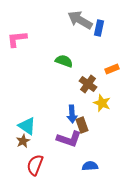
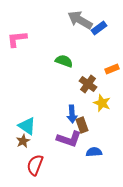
blue rectangle: rotated 42 degrees clockwise
blue semicircle: moved 4 px right, 14 px up
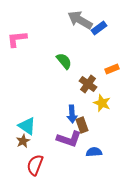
green semicircle: rotated 30 degrees clockwise
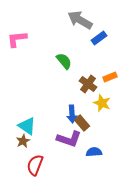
blue rectangle: moved 10 px down
orange rectangle: moved 2 px left, 8 px down
brown rectangle: moved 2 px up; rotated 21 degrees counterclockwise
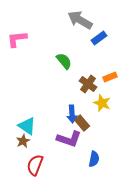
blue semicircle: moved 7 px down; rotated 105 degrees clockwise
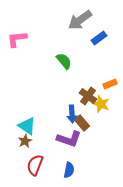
gray arrow: rotated 65 degrees counterclockwise
orange rectangle: moved 7 px down
brown cross: moved 12 px down
yellow star: moved 1 px left, 1 px down
brown star: moved 2 px right
blue semicircle: moved 25 px left, 11 px down
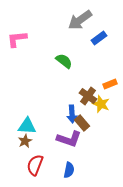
green semicircle: rotated 12 degrees counterclockwise
cyan triangle: rotated 30 degrees counterclockwise
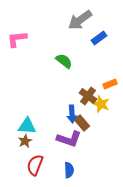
blue semicircle: rotated 14 degrees counterclockwise
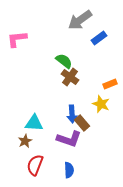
brown cross: moved 18 px left, 19 px up
cyan triangle: moved 7 px right, 3 px up
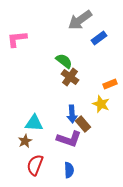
brown rectangle: moved 1 px right, 1 px down
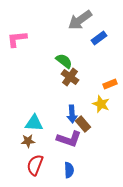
brown star: moved 3 px right; rotated 24 degrees clockwise
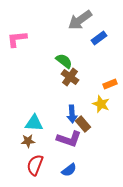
blue semicircle: rotated 56 degrees clockwise
